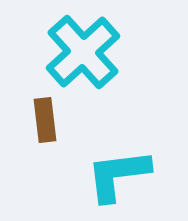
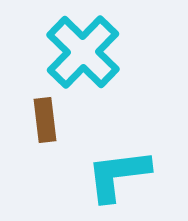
cyan cross: rotated 4 degrees counterclockwise
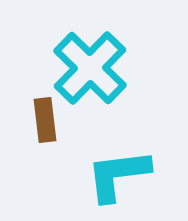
cyan cross: moved 7 px right, 16 px down
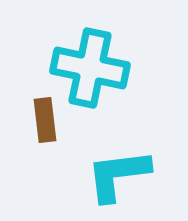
cyan cross: rotated 32 degrees counterclockwise
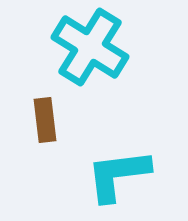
cyan cross: moved 21 px up; rotated 20 degrees clockwise
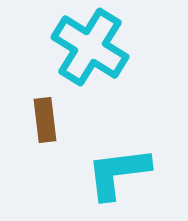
cyan L-shape: moved 2 px up
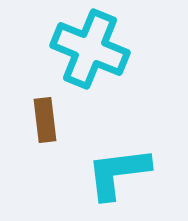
cyan cross: moved 2 px down; rotated 10 degrees counterclockwise
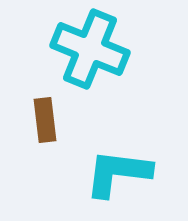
cyan L-shape: rotated 14 degrees clockwise
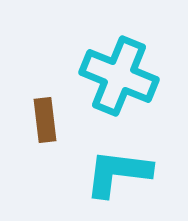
cyan cross: moved 29 px right, 27 px down
